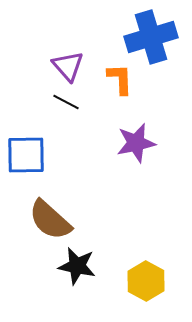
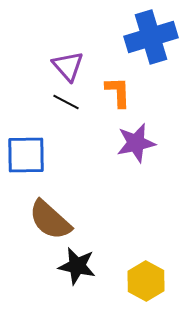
orange L-shape: moved 2 px left, 13 px down
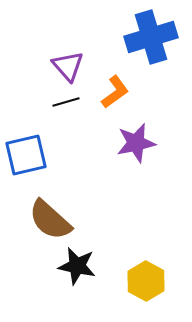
orange L-shape: moved 3 px left; rotated 56 degrees clockwise
black line: rotated 44 degrees counterclockwise
blue square: rotated 12 degrees counterclockwise
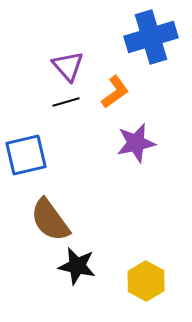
brown semicircle: rotated 12 degrees clockwise
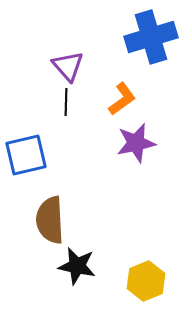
orange L-shape: moved 7 px right, 7 px down
black line: rotated 72 degrees counterclockwise
brown semicircle: rotated 33 degrees clockwise
yellow hexagon: rotated 9 degrees clockwise
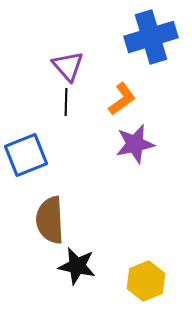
purple star: moved 1 px left, 1 px down
blue square: rotated 9 degrees counterclockwise
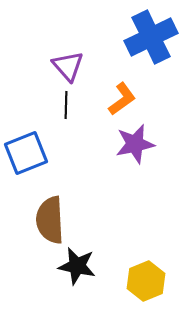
blue cross: rotated 9 degrees counterclockwise
black line: moved 3 px down
blue square: moved 2 px up
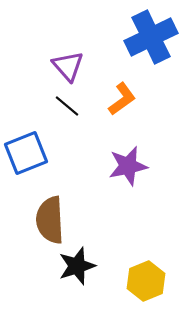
black line: moved 1 px right, 1 px down; rotated 52 degrees counterclockwise
purple star: moved 7 px left, 22 px down
black star: rotated 30 degrees counterclockwise
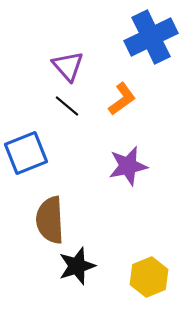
yellow hexagon: moved 3 px right, 4 px up
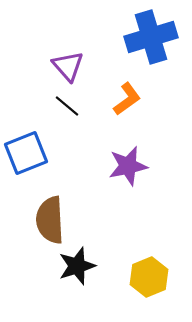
blue cross: rotated 9 degrees clockwise
orange L-shape: moved 5 px right
